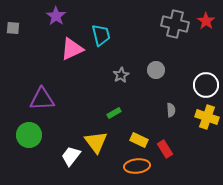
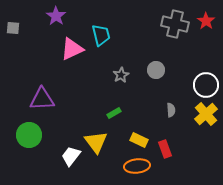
yellow cross: moved 1 px left, 3 px up; rotated 30 degrees clockwise
red rectangle: rotated 12 degrees clockwise
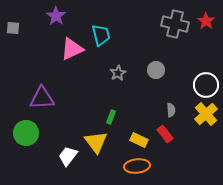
gray star: moved 3 px left, 2 px up
purple triangle: moved 1 px up
green rectangle: moved 3 px left, 4 px down; rotated 40 degrees counterclockwise
green circle: moved 3 px left, 2 px up
red rectangle: moved 15 px up; rotated 18 degrees counterclockwise
white trapezoid: moved 3 px left
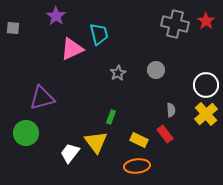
cyan trapezoid: moved 2 px left, 1 px up
purple triangle: rotated 12 degrees counterclockwise
white trapezoid: moved 2 px right, 3 px up
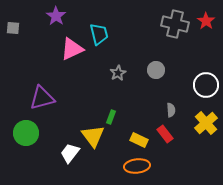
yellow cross: moved 9 px down
yellow triangle: moved 3 px left, 6 px up
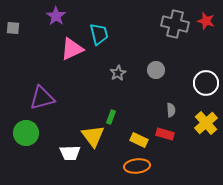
red star: rotated 18 degrees counterclockwise
white circle: moved 2 px up
red rectangle: rotated 36 degrees counterclockwise
white trapezoid: rotated 130 degrees counterclockwise
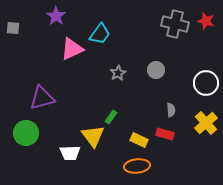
cyan trapezoid: moved 1 px right; rotated 50 degrees clockwise
green rectangle: rotated 16 degrees clockwise
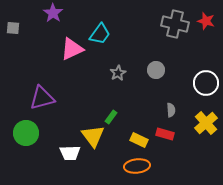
purple star: moved 3 px left, 3 px up
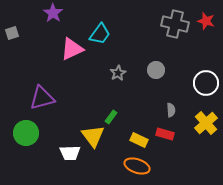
gray square: moved 1 px left, 5 px down; rotated 24 degrees counterclockwise
orange ellipse: rotated 25 degrees clockwise
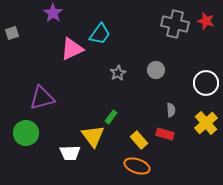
yellow rectangle: rotated 24 degrees clockwise
